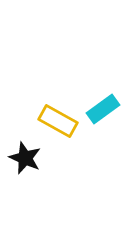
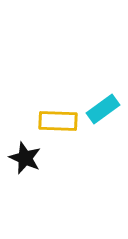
yellow rectangle: rotated 27 degrees counterclockwise
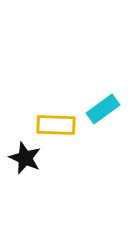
yellow rectangle: moved 2 px left, 4 px down
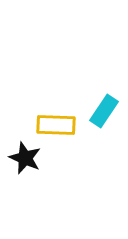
cyan rectangle: moved 1 px right, 2 px down; rotated 20 degrees counterclockwise
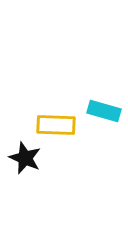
cyan rectangle: rotated 72 degrees clockwise
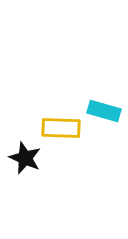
yellow rectangle: moved 5 px right, 3 px down
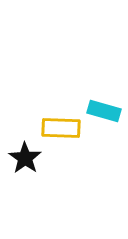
black star: rotated 12 degrees clockwise
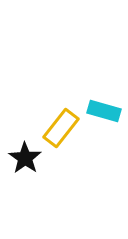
yellow rectangle: rotated 54 degrees counterclockwise
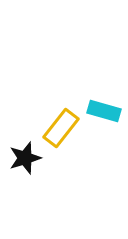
black star: rotated 20 degrees clockwise
